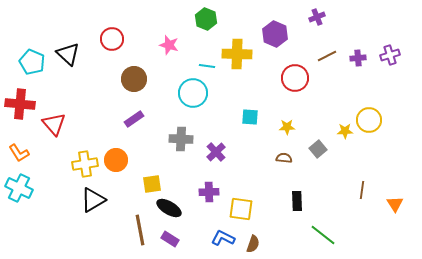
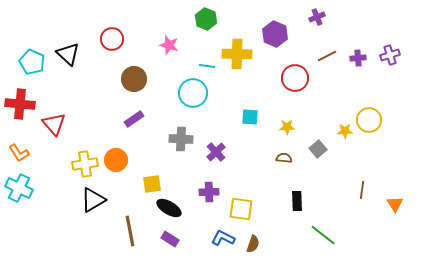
brown line at (140, 230): moved 10 px left, 1 px down
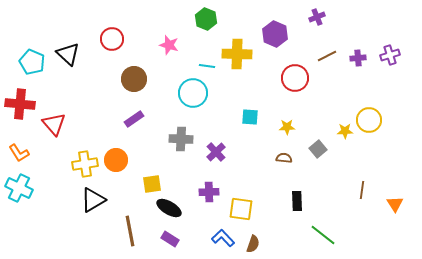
blue L-shape at (223, 238): rotated 20 degrees clockwise
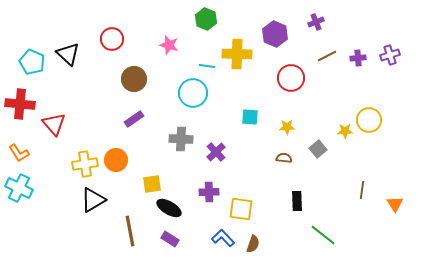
purple cross at (317, 17): moved 1 px left, 5 px down
red circle at (295, 78): moved 4 px left
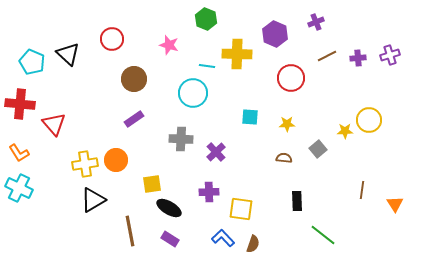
yellow star at (287, 127): moved 3 px up
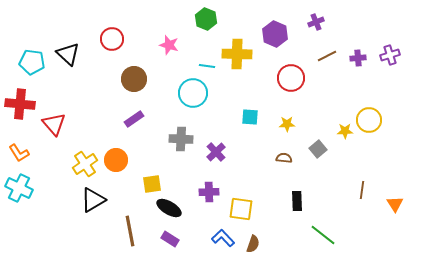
cyan pentagon at (32, 62): rotated 15 degrees counterclockwise
yellow cross at (85, 164): rotated 25 degrees counterclockwise
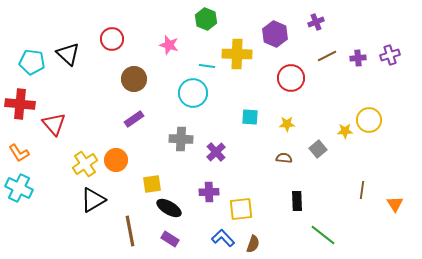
yellow square at (241, 209): rotated 15 degrees counterclockwise
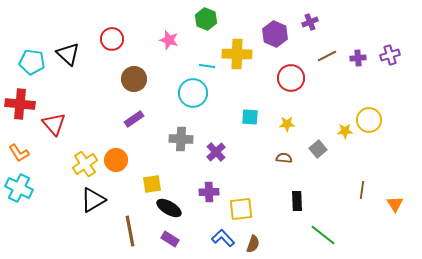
purple cross at (316, 22): moved 6 px left
pink star at (169, 45): moved 5 px up
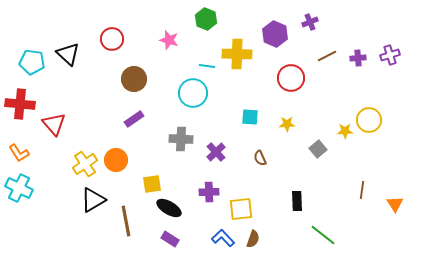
brown semicircle at (284, 158): moved 24 px left; rotated 119 degrees counterclockwise
brown line at (130, 231): moved 4 px left, 10 px up
brown semicircle at (253, 244): moved 5 px up
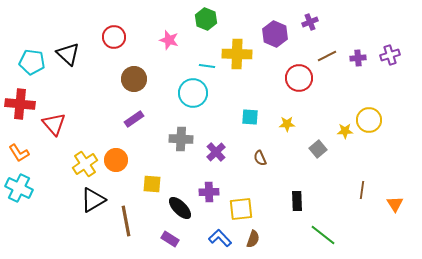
red circle at (112, 39): moved 2 px right, 2 px up
red circle at (291, 78): moved 8 px right
yellow square at (152, 184): rotated 12 degrees clockwise
black ellipse at (169, 208): moved 11 px right; rotated 15 degrees clockwise
blue L-shape at (223, 238): moved 3 px left
